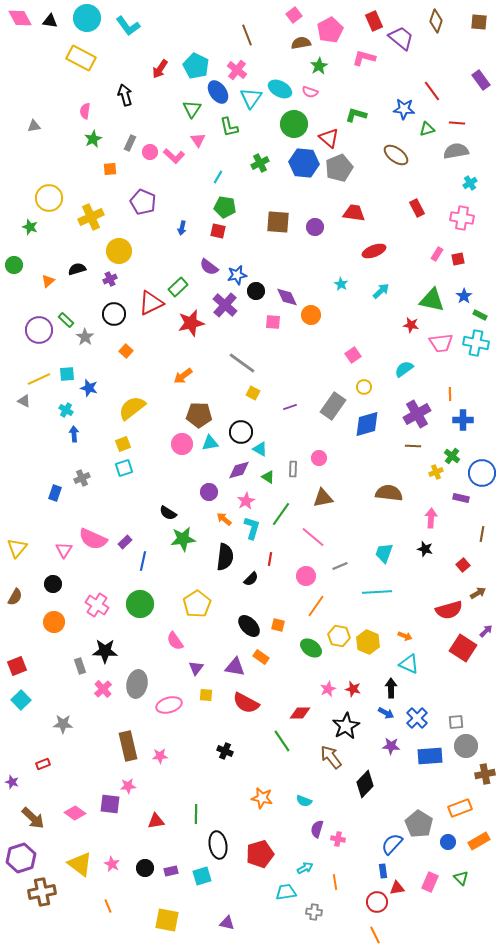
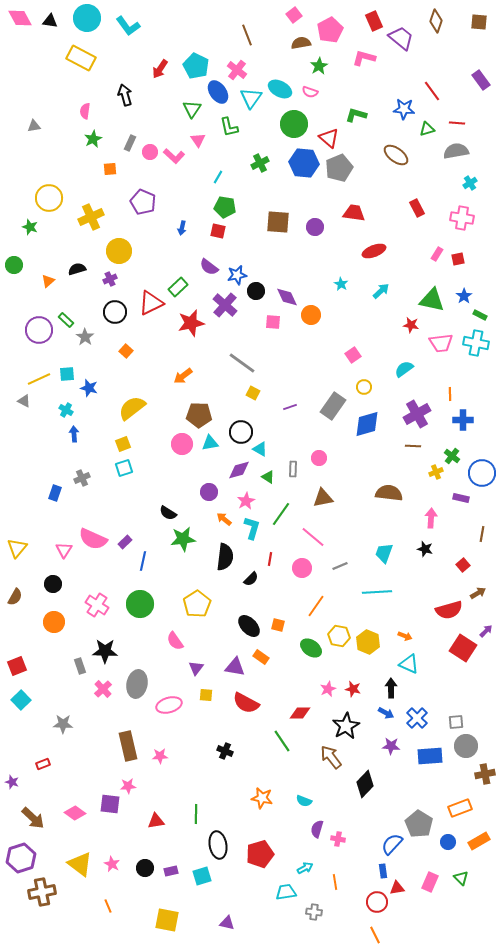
black circle at (114, 314): moved 1 px right, 2 px up
pink circle at (306, 576): moved 4 px left, 8 px up
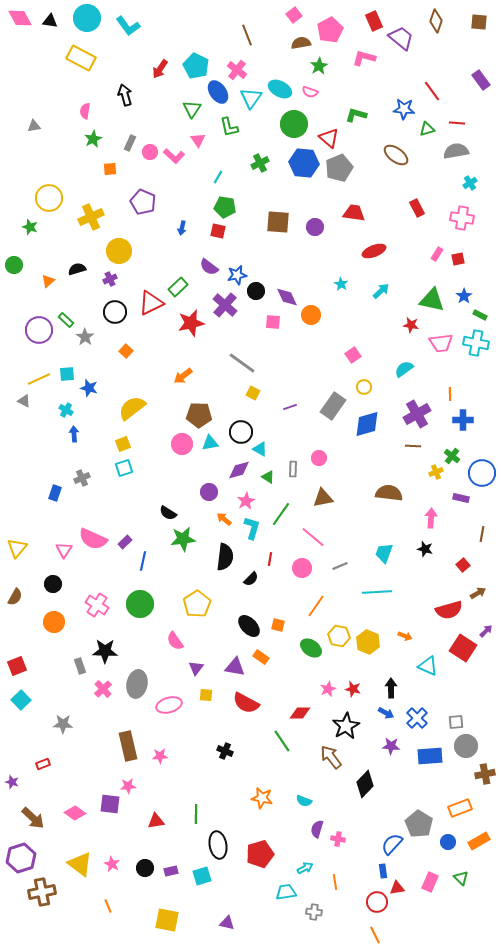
cyan triangle at (409, 664): moved 19 px right, 2 px down
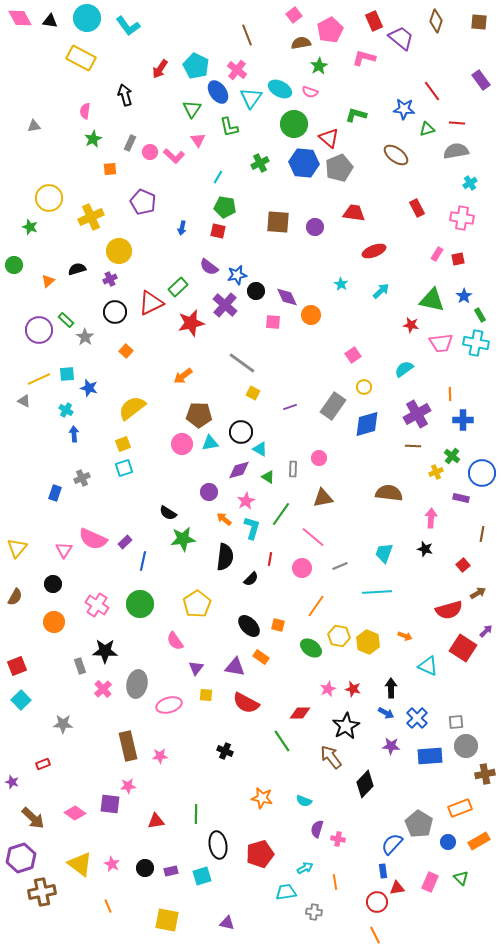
green rectangle at (480, 315): rotated 32 degrees clockwise
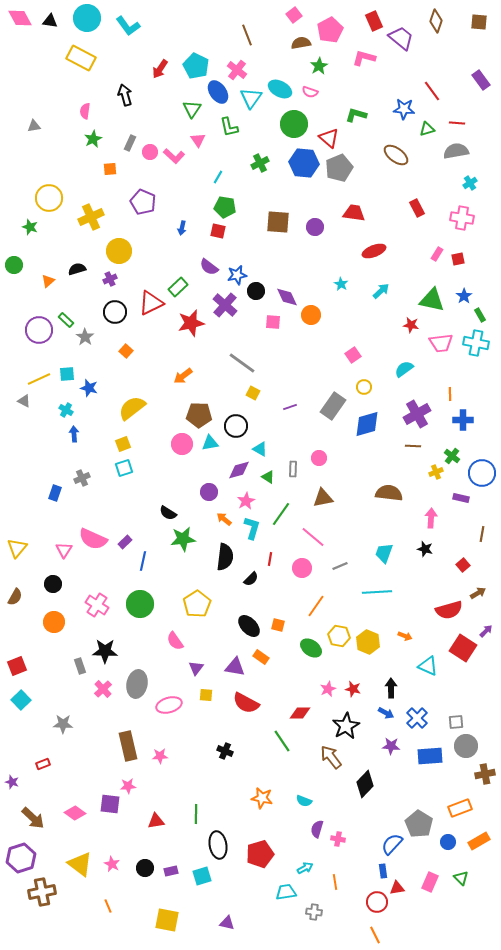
black circle at (241, 432): moved 5 px left, 6 px up
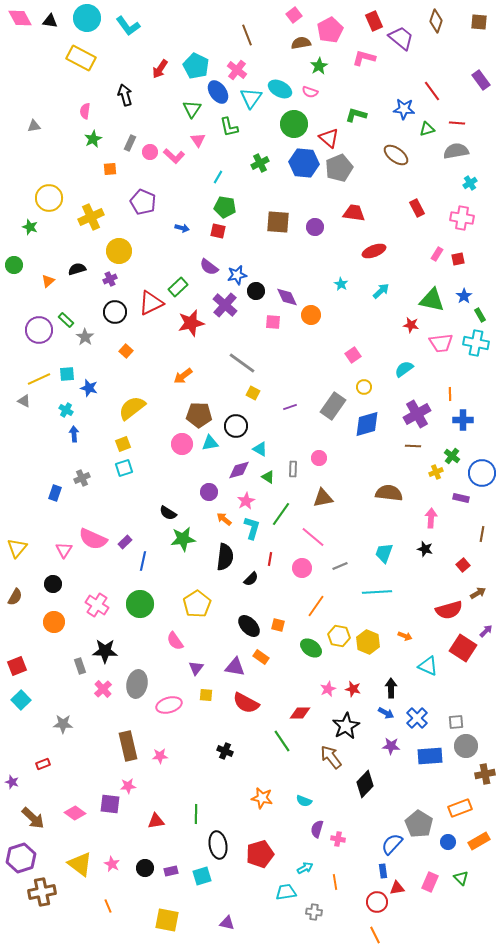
blue arrow at (182, 228): rotated 88 degrees counterclockwise
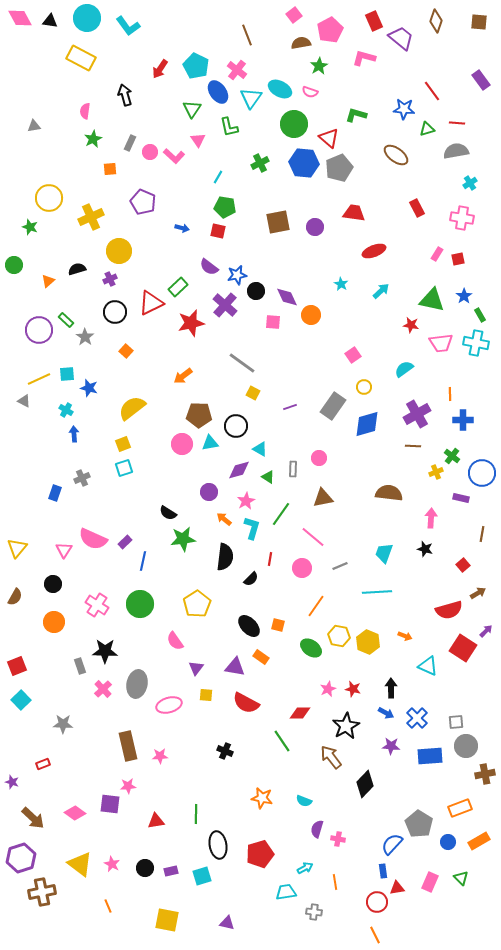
brown square at (278, 222): rotated 15 degrees counterclockwise
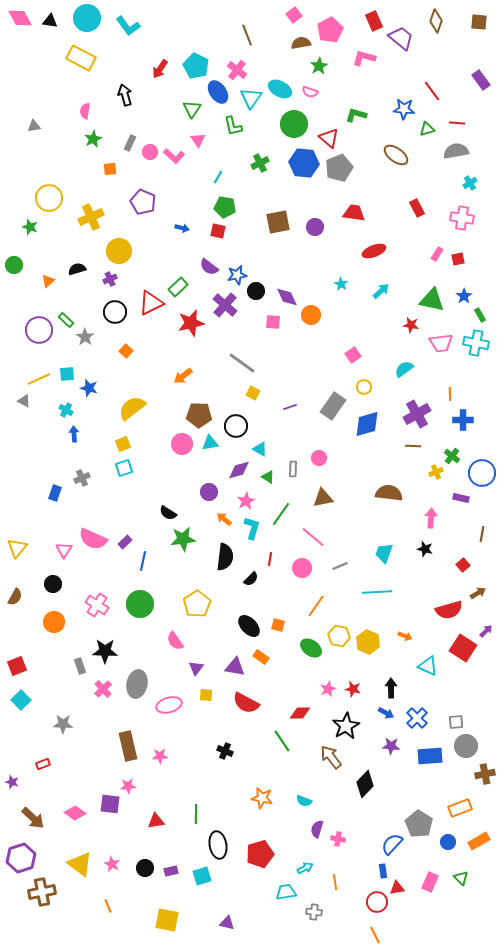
green L-shape at (229, 127): moved 4 px right, 1 px up
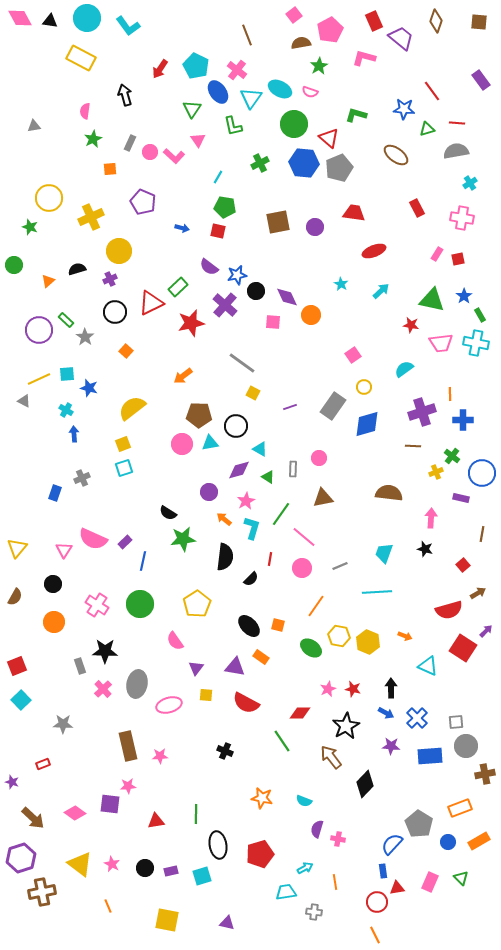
purple cross at (417, 414): moved 5 px right, 2 px up; rotated 12 degrees clockwise
pink line at (313, 537): moved 9 px left
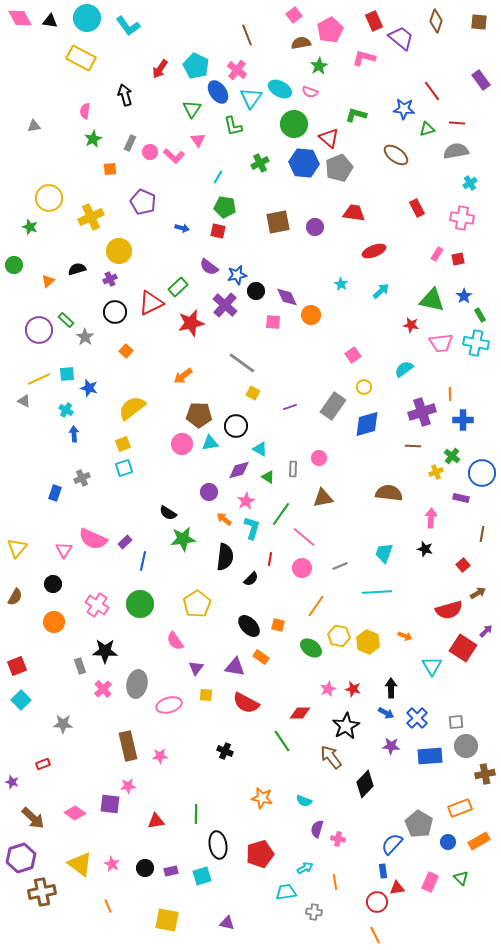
cyan triangle at (428, 666): moved 4 px right; rotated 35 degrees clockwise
